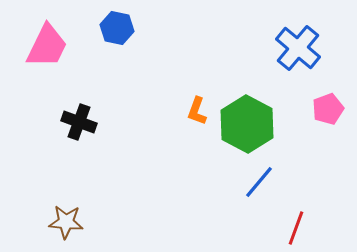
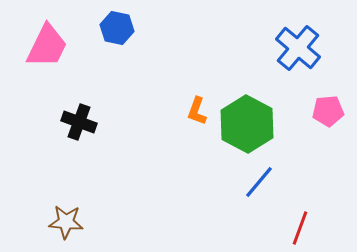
pink pentagon: moved 2 px down; rotated 16 degrees clockwise
red line: moved 4 px right
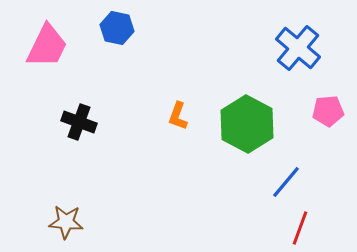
orange L-shape: moved 19 px left, 5 px down
blue line: moved 27 px right
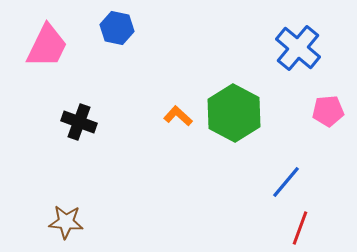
orange L-shape: rotated 112 degrees clockwise
green hexagon: moved 13 px left, 11 px up
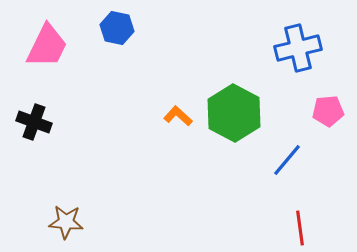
blue cross: rotated 36 degrees clockwise
black cross: moved 45 px left
blue line: moved 1 px right, 22 px up
red line: rotated 28 degrees counterclockwise
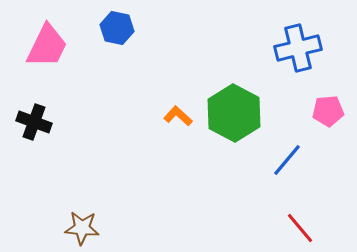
brown star: moved 16 px right, 6 px down
red line: rotated 32 degrees counterclockwise
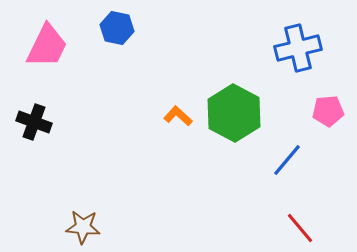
brown star: moved 1 px right, 1 px up
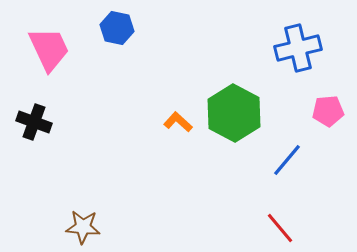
pink trapezoid: moved 2 px right, 3 px down; rotated 51 degrees counterclockwise
orange L-shape: moved 6 px down
red line: moved 20 px left
